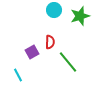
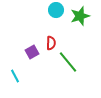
cyan circle: moved 2 px right
red semicircle: moved 1 px right, 1 px down
cyan line: moved 3 px left, 1 px down
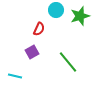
red semicircle: moved 12 px left, 14 px up; rotated 24 degrees clockwise
cyan line: rotated 48 degrees counterclockwise
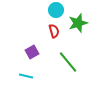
green star: moved 2 px left, 7 px down
red semicircle: moved 15 px right, 2 px down; rotated 40 degrees counterclockwise
cyan line: moved 11 px right
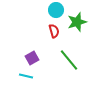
green star: moved 1 px left, 1 px up
purple square: moved 6 px down
green line: moved 1 px right, 2 px up
